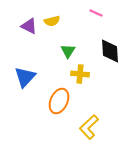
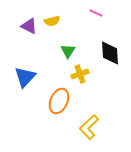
black diamond: moved 2 px down
yellow cross: rotated 24 degrees counterclockwise
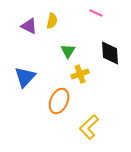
yellow semicircle: rotated 63 degrees counterclockwise
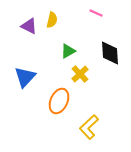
yellow semicircle: moved 1 px up
green triangle: rotated 28 degrees clockwise
yellow cross: rotated 24 degrees counterclockwise
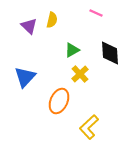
purple triangle: rotated 18 degrees clockwise
green triangle: moved 4 px right, 1 px up
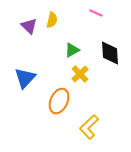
blue triangle: moved 1 px down
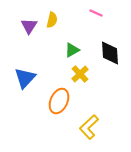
purple triangle: rotated 18 degrees clockwise
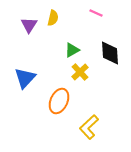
yellow semicircle: moved 1 px right, 2 px up
purple triangle: moved 1 px up
yellow cross: moved 2 px up
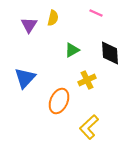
yellow cross: moved 7 px right, 8 px down; rotated 18 degrees clockwise
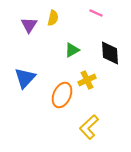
orange ellipse: moved 3 px right, 6 px up
